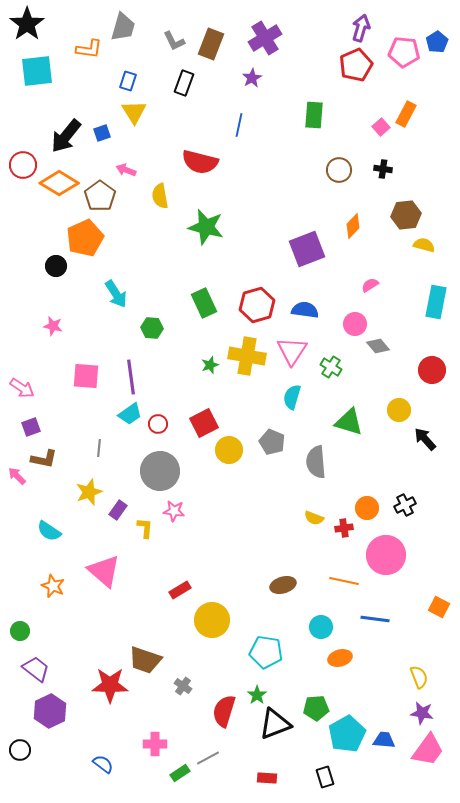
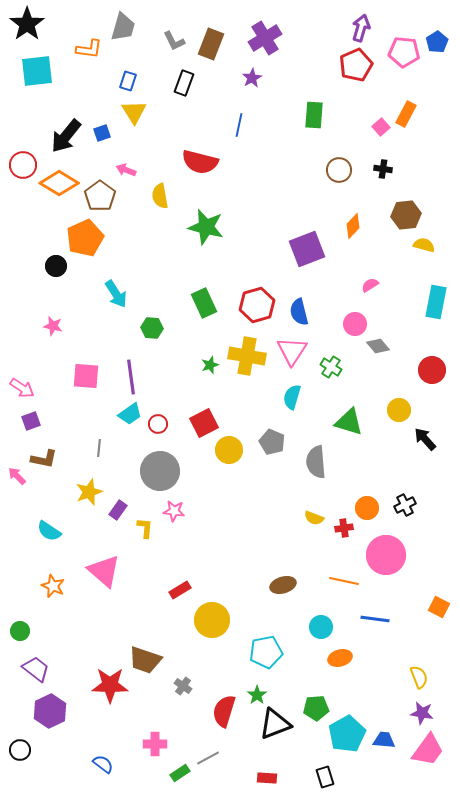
blue semicircle at (305, 310): moved 6 px left, 2 px down; rotated 112 degrees counterclockwise
purple square at (31, 427): moved 6 px up
cyan pentagon at (266, 652): rotated 20 degrees counterclockwise
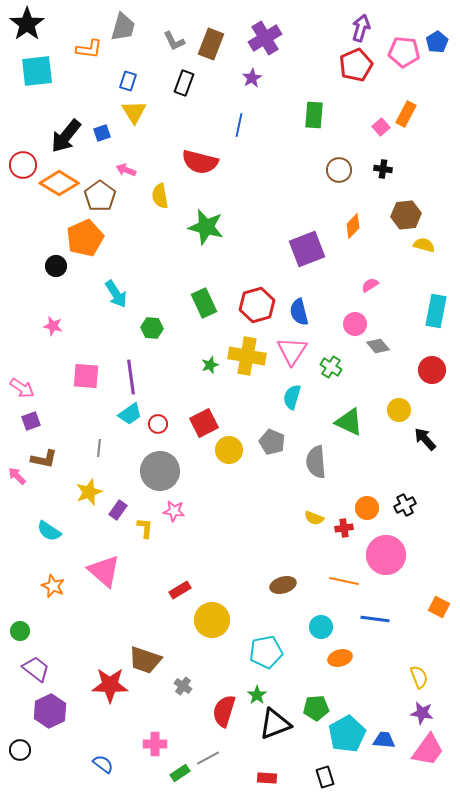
cyan rectangle at (436, 302): moved 9 px down
green triangle at (349, 422): rotated 8 degrees clockwise
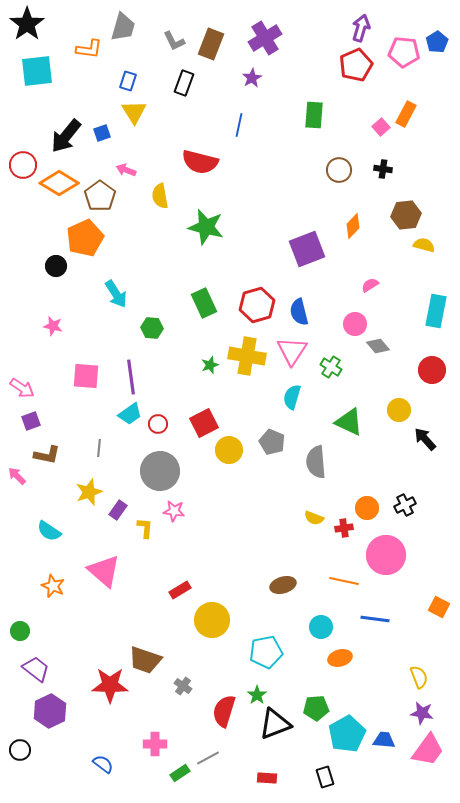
brown L-shape at (44, 459): moved 3 px right, 4 px up
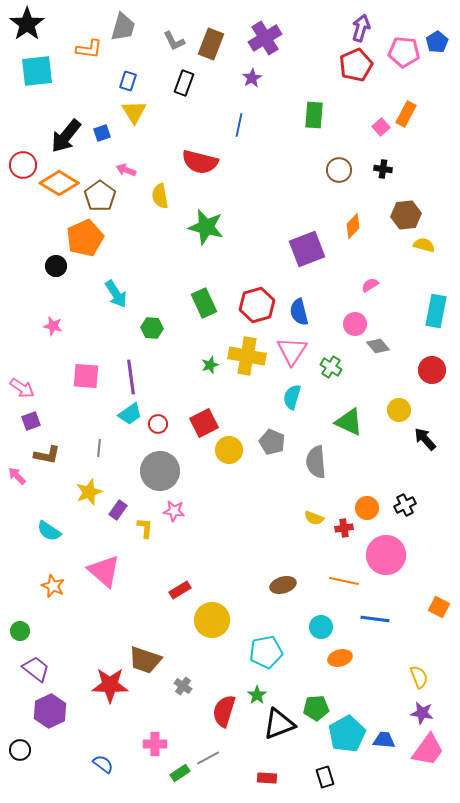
black triangle at (275, 724): moved 4 px right
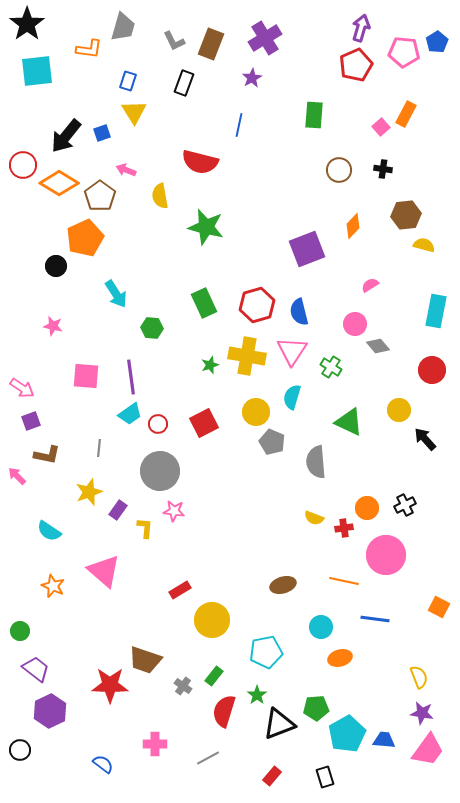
yellow circle at (229, 450): moved 27 px right, 38 px up
green rectangle at (180, 773): moved 34 px right, 97 px up; rotated 18 degrees counterclockwise
red rectangle at (267, 778): moved 5 px right, 2 px up; rotated 54 degrees counterclockwise
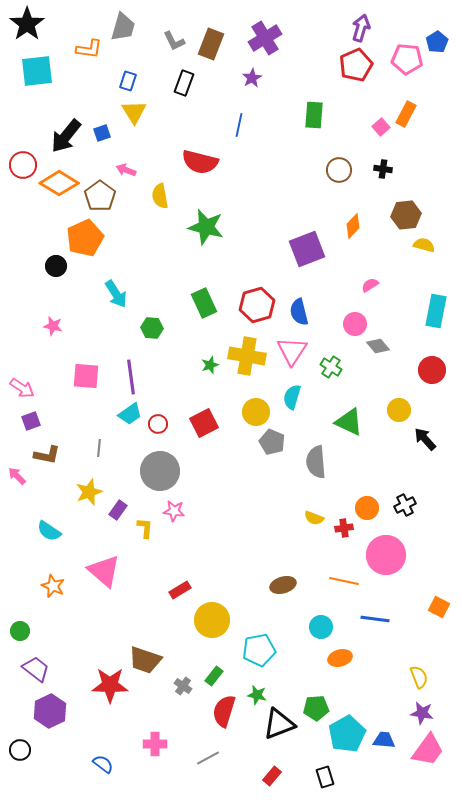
pink pentagon at (404, 52): moved 3 px right, 7 px down
cyan pentagon at (266, 652): moved 7 px left, 2 px up
green star at (257, 695): rotated 24 degrees counterclockwise
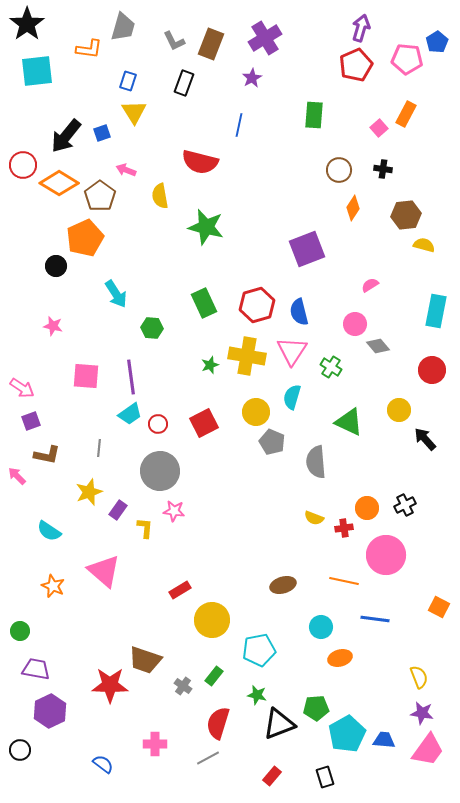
pink square at (381, 127): moved 2 px left, 1 px down
orange diamond at (353, 226): moved 18 px up; rotated 10 degrees counterclockwise
purple trapezoid at (36, 669): rotated 28 degrees counterclockwise
red semicircle at (224, 711): moved 6 px left, 12 px down
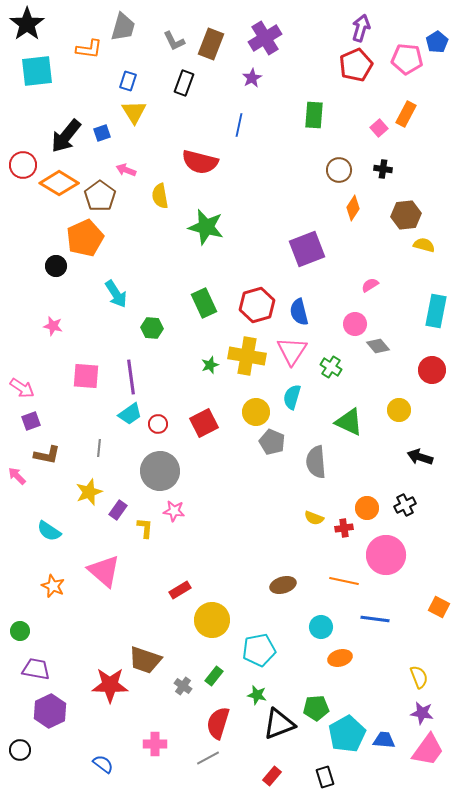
black arrow at (425, 439): moved 5 px left, 18 px down; rotated 30 degrees counterclockwise
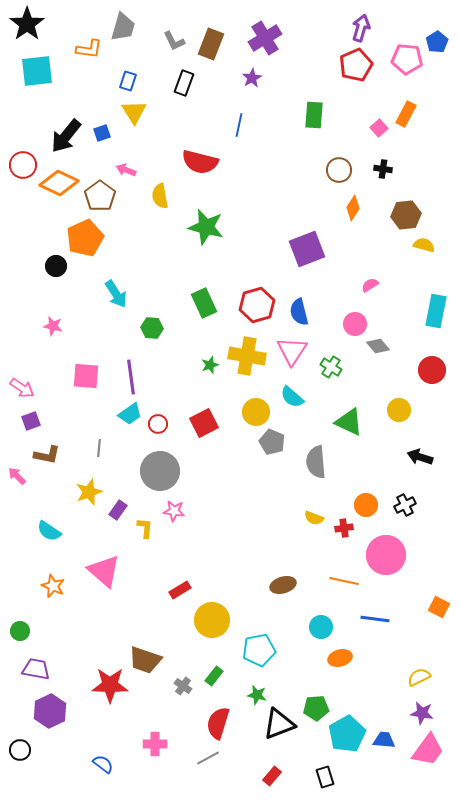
orange diamond at (59, 183): rotated 6 degrees counterclockwise
cyan semicircle at (292, 397): rotated 65 degrees counterclockwise
orange circle at (367, 508): moved 1 px left, 3 px up
yellow semicircle at (419, 677): rotated 95 degrees counterclockwise
